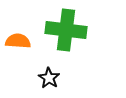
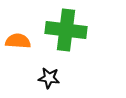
black star: rotated 25 degrees counterclockwise
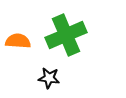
green cross: moved 5 px down; rotated 30 degrees counterclockwise
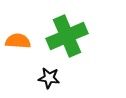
green cross: moved 1 px right, 1 px down
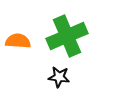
black star: moved 10 px right, 1 px up
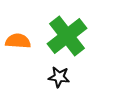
green cross: rotated 15 degrees counterclockwise
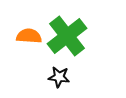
orange semicircle: moved 11 px right, 5 px up
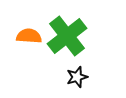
black star: moved 18 px right; rotated 25 degrees counterclockwise
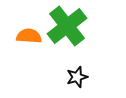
green cross: moved 10 px up
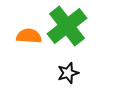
black star: moved 9 px left, 4 px up
